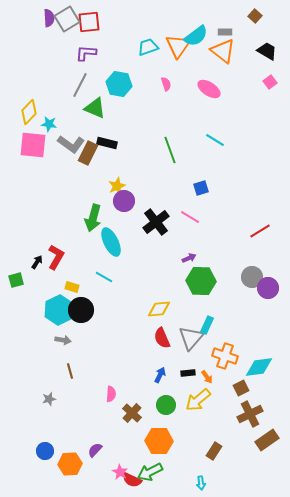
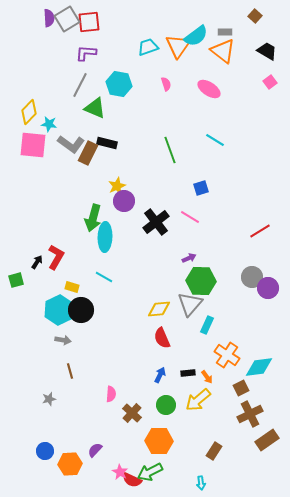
cyan ellipse at (111, 242): moved 6 px left, 5 px up; rotated 28 degrees clockwise
gray triangle at (191, 338): moved 1 px left, 34 px up
orange cross at (225, 356): moved 2 px right, 1 px up; rotated 15 degrees clockwise
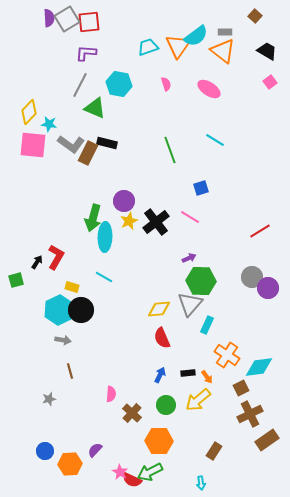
yellow star at (117, 186): moved 12 px right, 35 px down
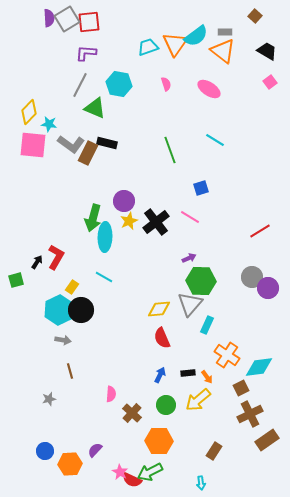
orange triangle at (178, 46): moved 3 px left, 2 px up
yellow rectangle at (72, 287): rotated 72 degrees counterclockwise
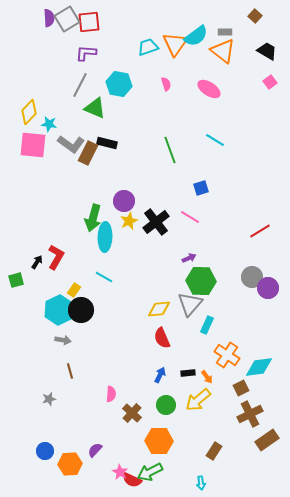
yellow rectangle at (72, 287): moved 2 px right, 3 px down
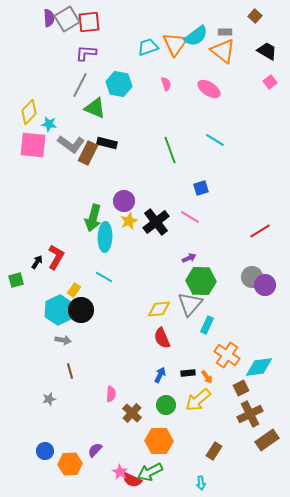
purple circle at (268, 288): moved 3 px left, 3 px up
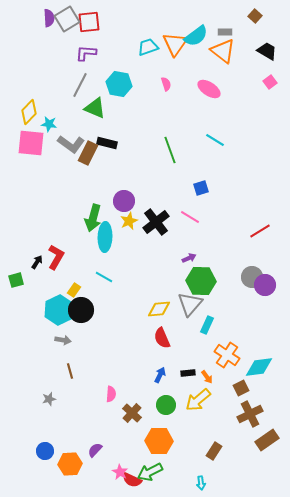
pink square at (33, 145): moved 2 px left, 2 px up
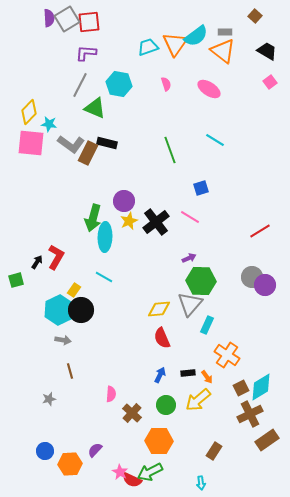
cyan diamond at (259, 367): moved 2 px right, 20 px down; rotated 24 degrees counterclockwise
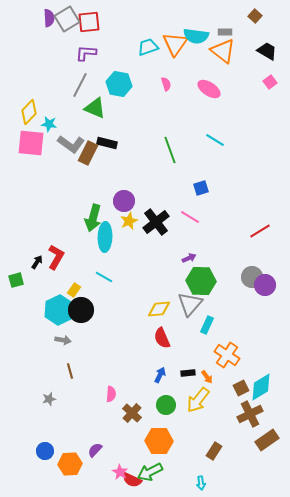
cyan semicircle at (196, 36): rotated 45 degrees clockwise
yellow arrow at (198, 400): rotated 12 degrees counterclockwise
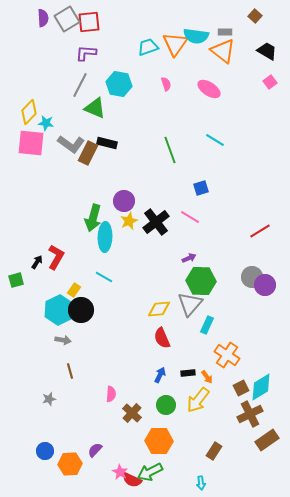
purple semicircle at (49, 18): moved 6 px left
cyan star at (49, 124): moved 3 px left, 1 px up
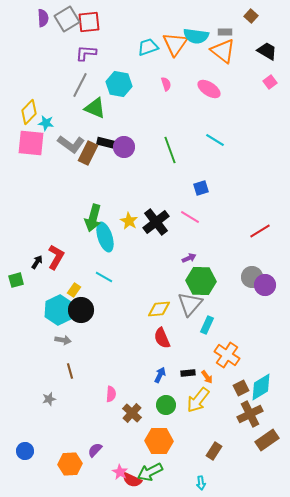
brown square at (255, 16): moved 4 px left
purple circle at (124, 201): moved 54 px up
yellow star at (129, 221): rotated 18 degrees counterclockwise
cyan ellipse at (105, 237): rotated 20 degrees counterclockwise
blue circle at (45, 451): moved 20 px left
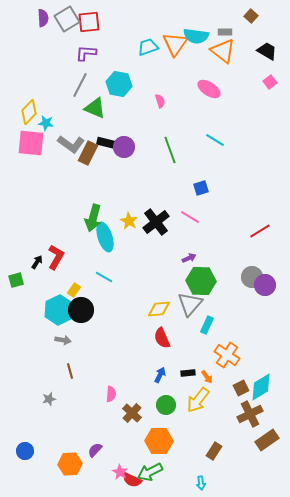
pink semicircle at (166, 84): moved 6 px left, 17 px down
